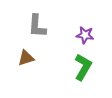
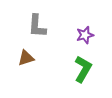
purple star: rotated 24 degrees counterclockwise
green L-shape: moved 2 px down
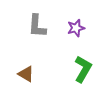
purple star: moved 9 px left, 7 px up
brown triangle: moved 16 px down; rotated 48 degrees clockwise
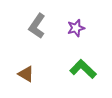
gray L-shape: rotated 30 degrees clockwise
green L-shape: rotated 76 degrees counterclockwise
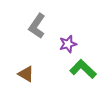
purple star: moved 8 px left, 16 px down
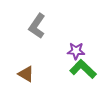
purple star: moved 8 px right, 7 px down; rotated 18 degrees clockwise
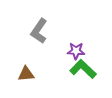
gray L-shape: moved 2 px right, 5 px down
brown triangle: rotated 36 degrees counterclockwise
